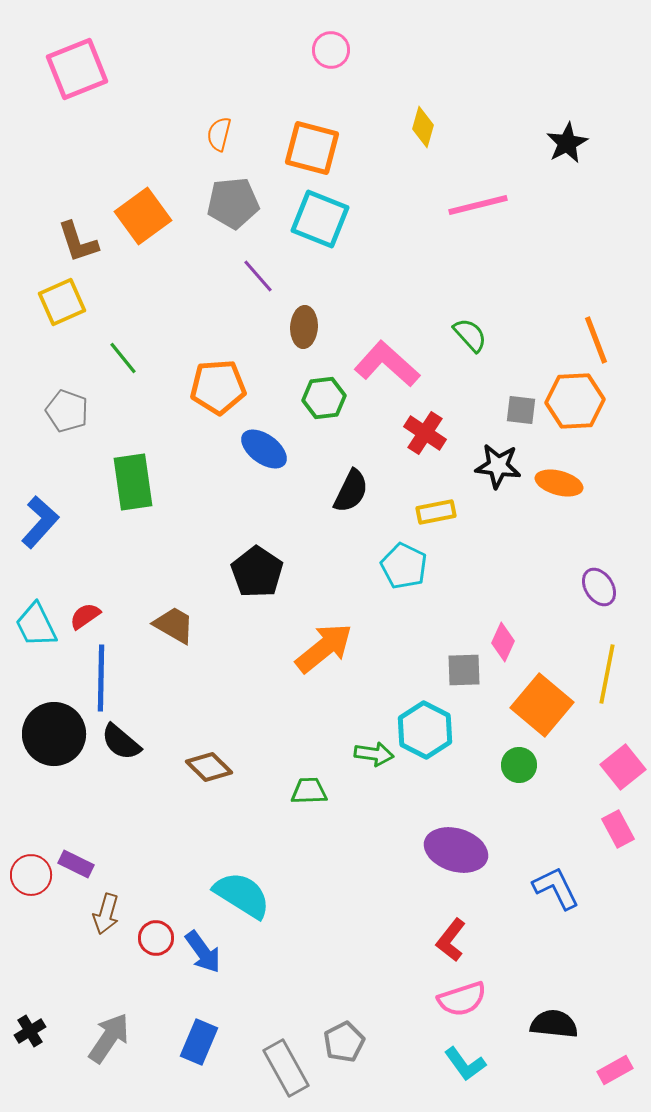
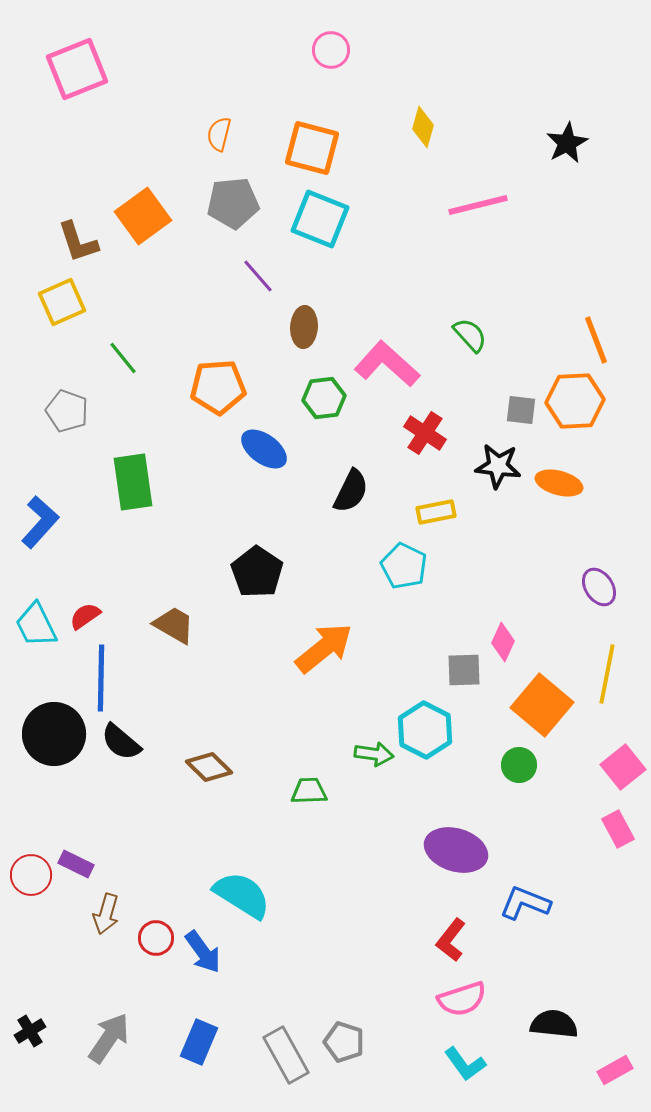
blue L-shape at (556, 888): moved 31 px left, 15 px down; rotated 42 degrees counterclockwise
gray pentagon at (344, 1042): rotated 27 degrees counterclockwise
gray rectangle at (286, 1068): moved 13 px up
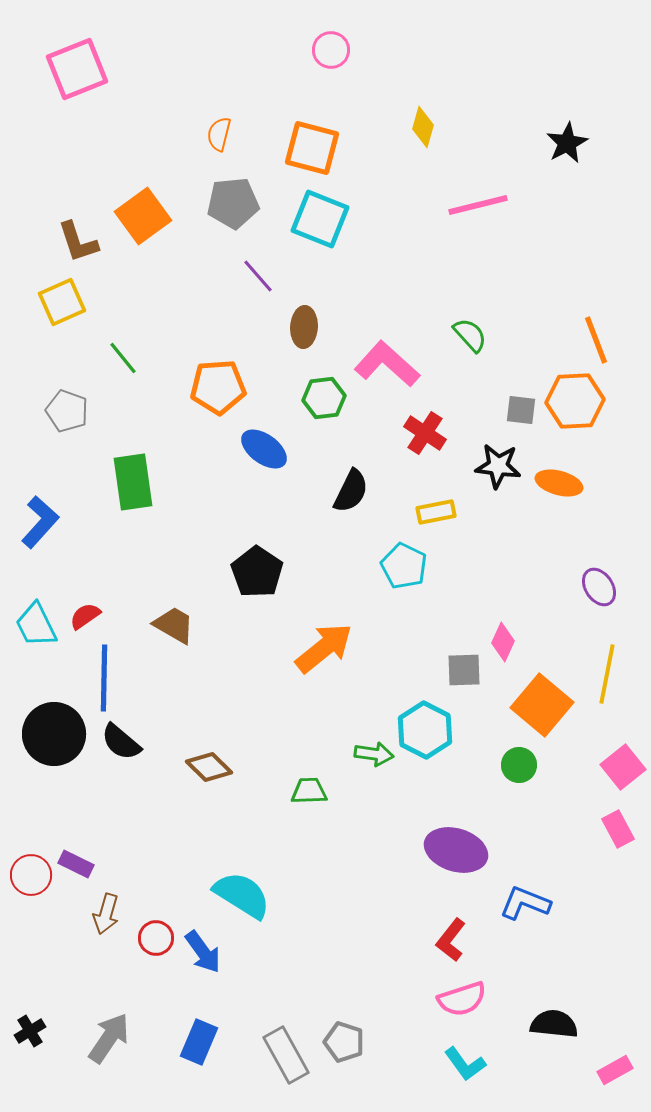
blue line at (101, 678): moved 3 px right
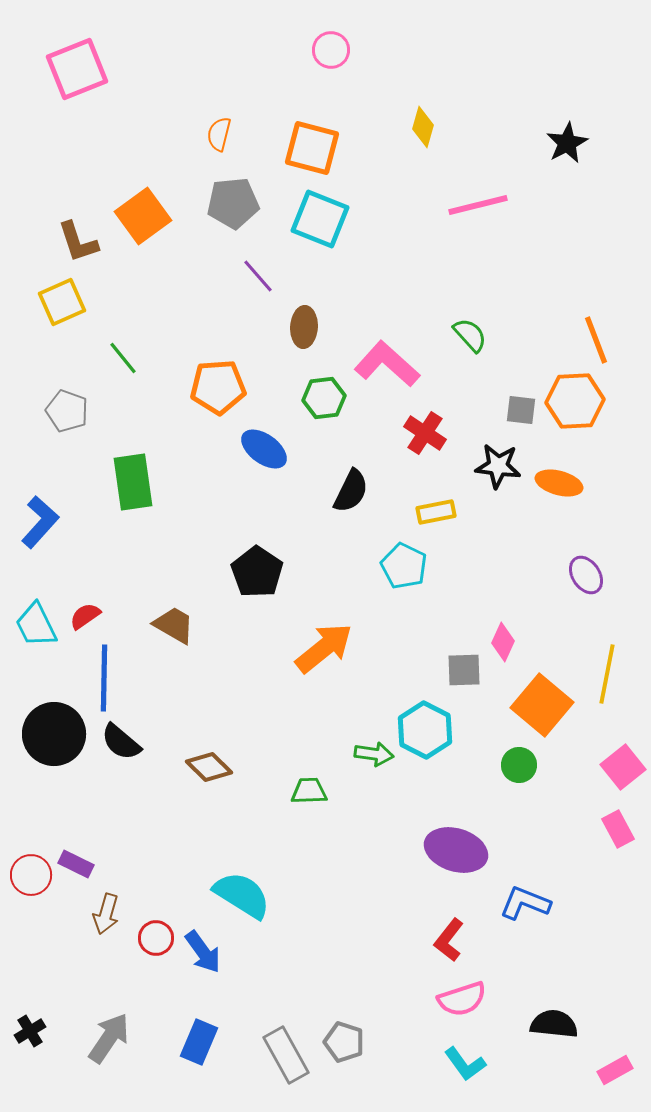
purple ellipse at (599, 587): moved 13 px left, 12 px up
red L-shape at (451, 940): moved 2 px left
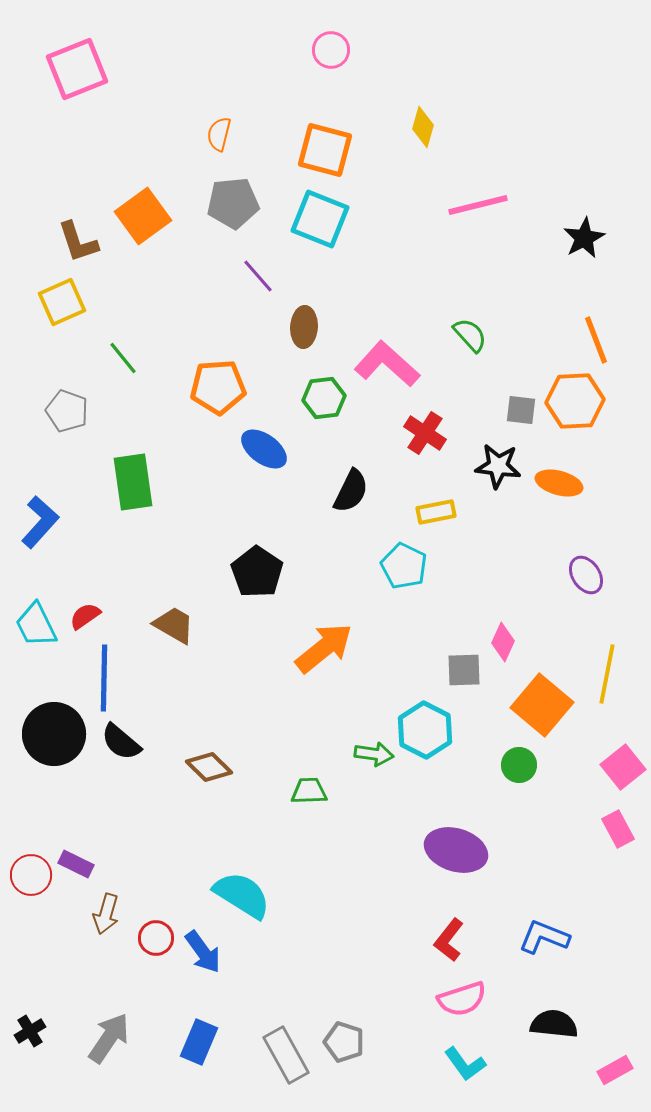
black star at (567, 143): moved 17 px right, 95 px down
orange square at (312, 148): moved 13 px right, 2 px down
blue L-shape at (525, 903): moved 19 px right, 34 px down
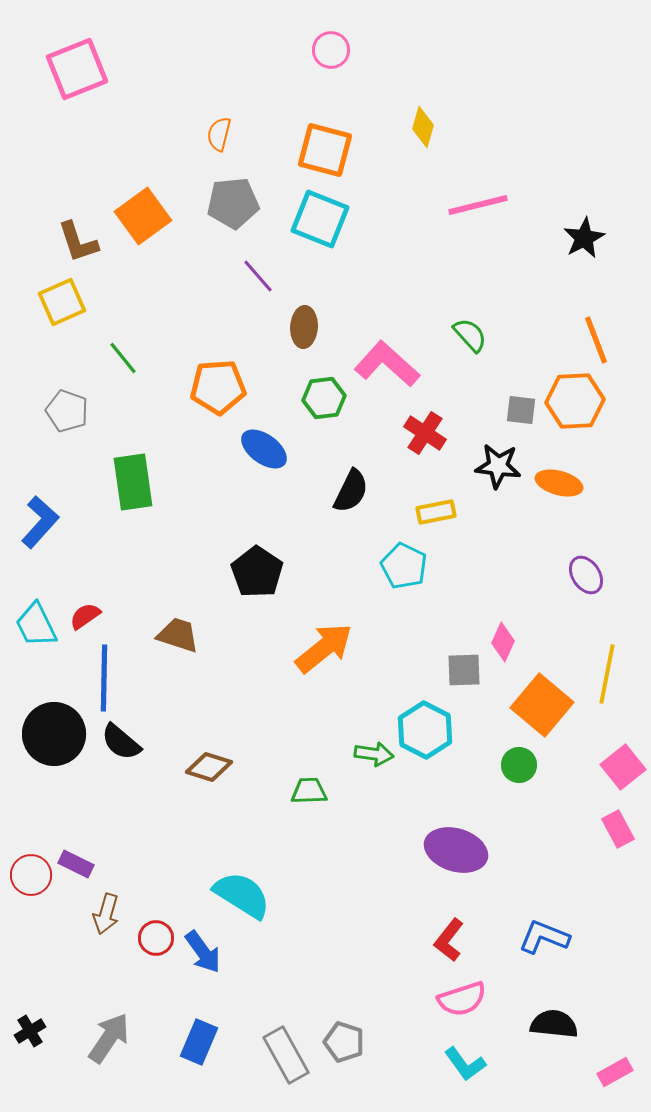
brown trapezoid at (174, 625): moved 4 px right, 10 px down; rotated 12 degrees counterclockwise
brown diamond at (209, 767): rotated 27 degrees counterclockwise
pink rectangle at (615, 1070): moved 2 px down
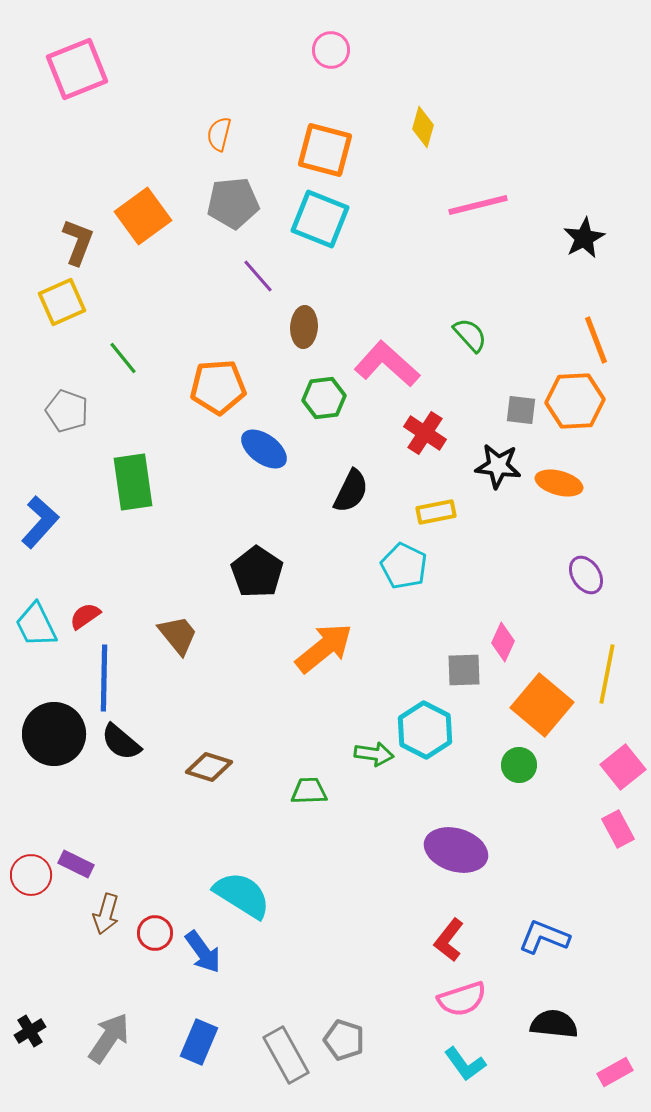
brown L-shape at (78, 242): rotated 141 degrees counterclockwise
brown trapezoid at (178, 635): rotated 33 degrees clockwise
red circle at (156, 938): moved 1 px left, 5 px up
gray pentagon at (344, 1042): moved 2 px up
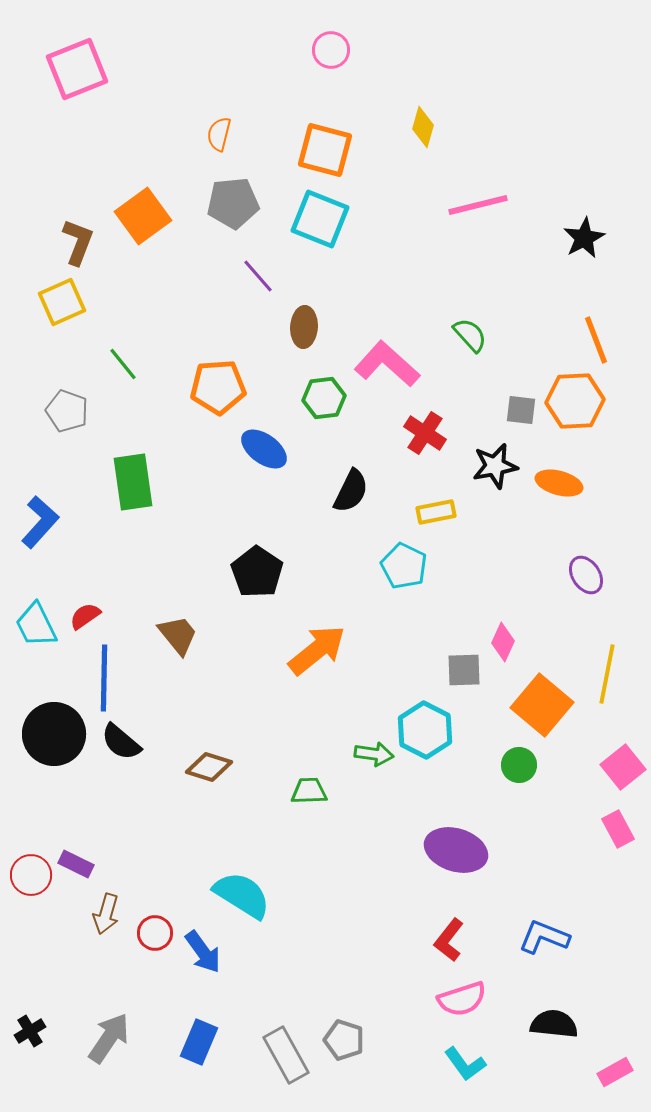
green line at (123, 358): moved 6 px down
black star at (498, 466): moved 3 px left; rotated 18 degrees counterclockwise
orange arrow at (324, 648): moved 7 px left, 2 px down
